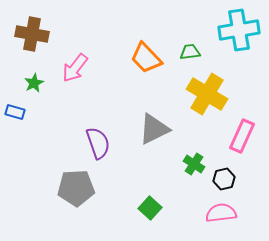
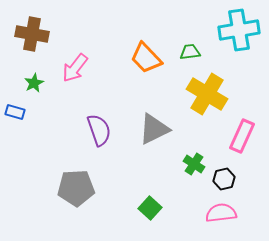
purple semicircle: moved 1 px right, 13 px up
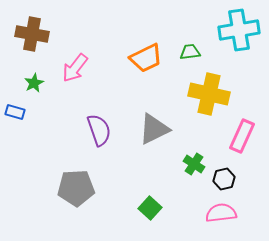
orange trapezoid: rotated 72 degrees counterclockwise
yellow cross: moved 2 px right; rotated 18 degrees counterclockwise
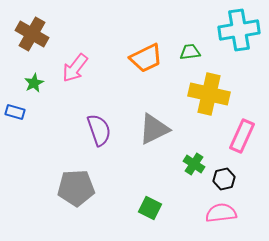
brown cross: rotated 20 degrees clockwise
green square: rotated 15 degrees counterclockwise
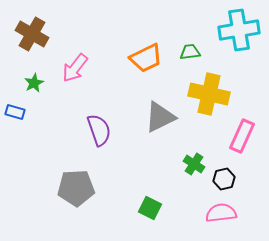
gray triangle: moved 6 px right, 12 px up
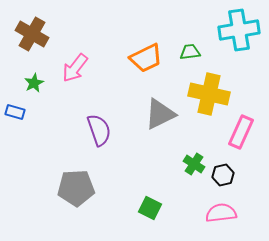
gray triangle: moved 3 px up
pink rectangle: moved 1 px left, 4 px up
black hexagon: moved 1 px left, 4 px up
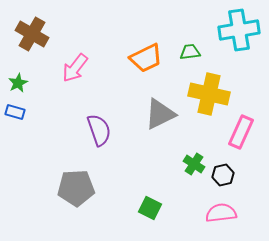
green star: moved 16 px left
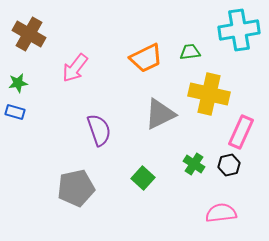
brown cross: moved 3 px left
green star: rotated 18 degrees clockwise
black hexagon: moved 6 px right, 10 px up
gray pentagon: rotated 9 degrees counterclockwise
green square: moved 7 px left, 30 px up; rotated 15 degrees clockwise
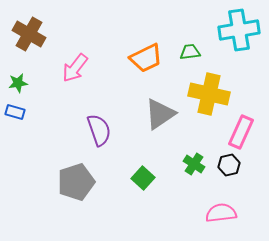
gray triangle: rotated 8 degrees counterclockwise
gray pentagon: moved 6 px up; rotated 6 degrees counterclockwise
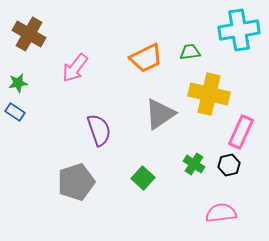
blue rectangle: rotated 18 degrees clockwise
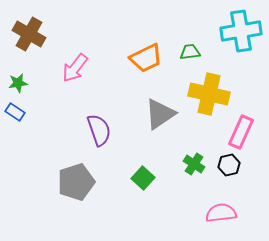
cyan cross: moved 2 px right, 1 px down
